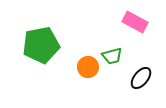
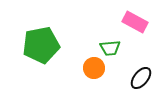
green trapezoid: moved 2 px left, 8 px up; rotated 10 degrees clockwise
orange circle: moved 6 px right, 1 px down
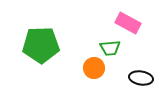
pink rectangle: moved 7 px left, 1 px down
green pentagon: rotated 9 degrees clockwise
black ellipse: rotated 60 degrees clockwise
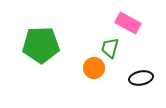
green trapezoid: rotated 110 degrees clockwise
black ellipse: rotated 20 degrees counterclockwise
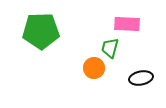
pink rectangle: moved 1 px left, 1 px down; rotated 25 degrees counterclockwise
green pentagon: moved 14 px up
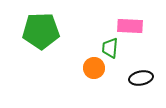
pink rectangle: moved 3 px right, 2 px down
green trapezoid: rotated 10 degrees counterclockwise
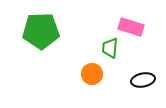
pink rectangle: moved 1 px right, 1 px down; rotated 15 degrees clockwise
orange circle: moved 2 px left, 6 px down
black ellipse: moved 2 px right, 2 px down
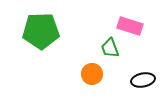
pink rectangle: moved 1 px left, 1 px up
green trapezoid: rotated 25 degrees counterclockwise
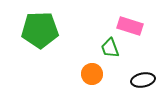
green pentagon: moved 1 px left, 1 px up
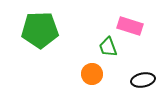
green trapezoid: moved 2 px left, 1 px up
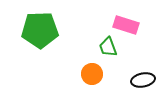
pink rectangle: moved 4 px left, 1 px up
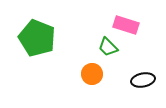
green pentagon: moved 3 px left, 8 px down; rotated 24 degrees clockwise
green trapezoid: rotated 25 degrees counterclockwise
